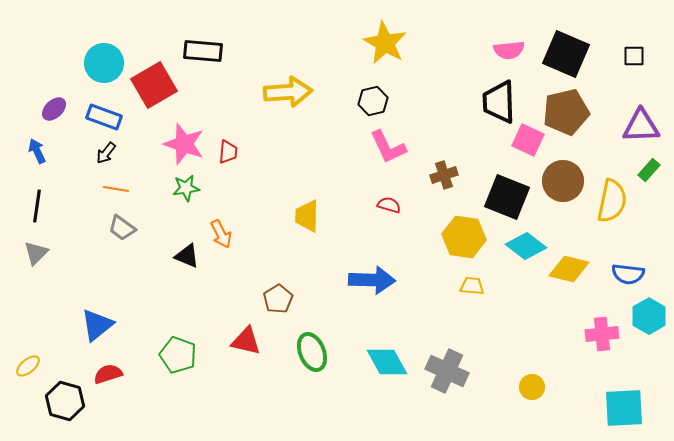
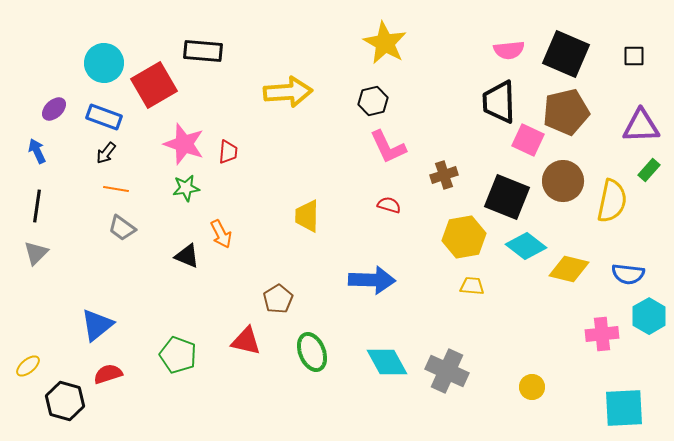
yellow hexagon at (464, 237): rotated 18 degrees counterclockwise
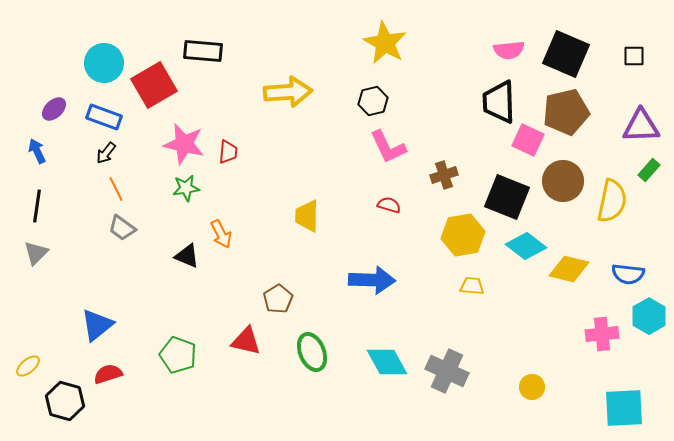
pink star at (184, 144): rotated 6 degrees counterclockwise
orange line at (116, 189): rotated 55 degrees clockwise
yellow hexagon at (464, 237): moved 1 px left, 2 px up
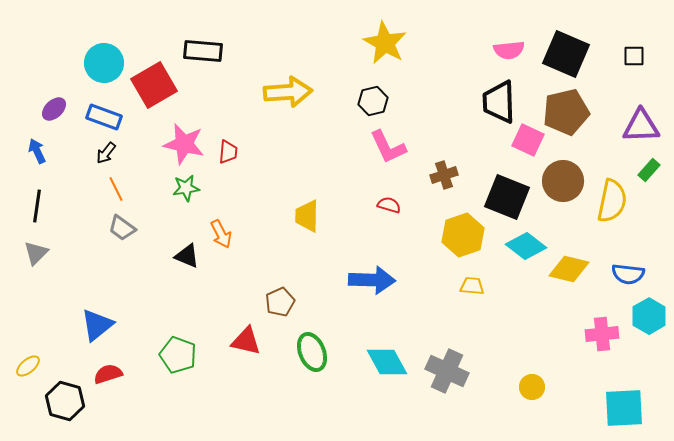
yellow hexagon at (463, 235): rotated 9 degrees counterclockwise
brown pentagon at (278, 299): moved 2 px right, 3 px down; rotated 8 degrees clockwise
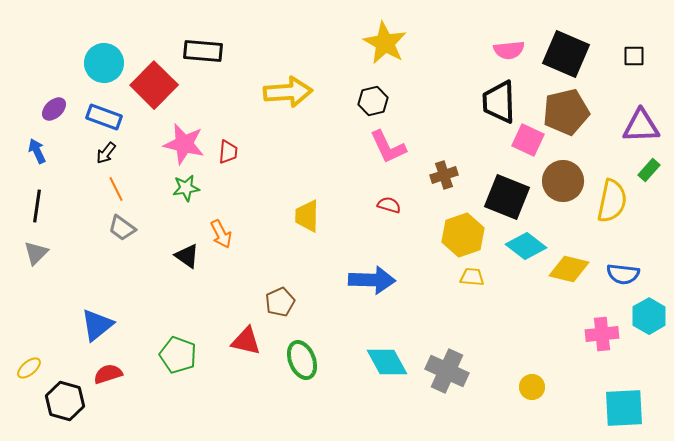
red square at (154, 85): rotated 15 degrees counterclockwise
black triangle at (187, 256): rotated 12 degrees clockwise
blue semicircle at (628, 274): moved 5 px left
yellow trapezoid at (472, 286): moved 9 px up
green ellipse at (312, 352): moved 10 px left, 8 px down
yellow ellipse at (28, 366): moved 1 px right, 2 px down
